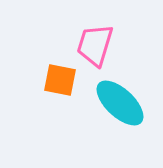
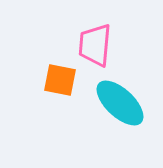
pink trapezoid: rotated 12 degrees counterclockwise
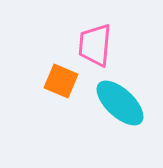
orange square: moved 1 px right, 1 px down; rotated 12 degrees clockwise
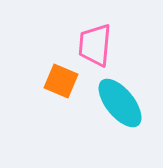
cyan ellipse: rotated 8 degrees clockwise
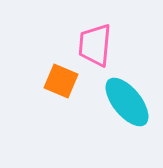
cyan ellipse: moved 7 px right, 1 px up
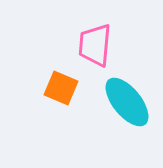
orange square: moved 7 px down
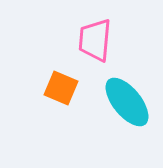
pink trapezoid: moved 5 px up
